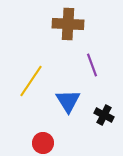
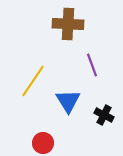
yellow line: moved 2 px right
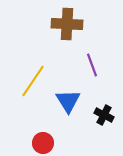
brown cross: moved 1 px left
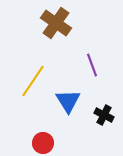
brown cross: moved 11 px left, 1 px up; rotated 32 degrees clockwise
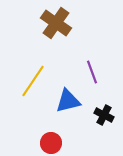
purple line: moved 7 px down
blue triangle: rotated 48 degrees clockwise
red circle: moved 8 px right
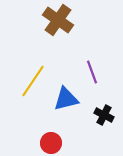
brown cross: moved 2 px right, 3 px up
blue triangle: moved 2 px left, 2 px up
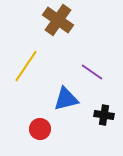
purple line: rotated 35 degrees counterclockwise
yellow line: moved 7 px left, 15 px up
black cross: rotated 18 degrees counterclockwise
red circle: moved 11 px left, 14 px up
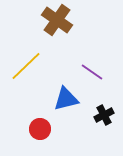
brown cross: moved 1 px left
yellow line: rotated 12 degrees clockwise
black cross: rotated 36 degrees counterclockwise
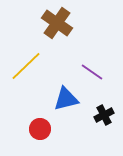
brown cross: moved 3 px down
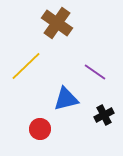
purple line: moved 3 px right
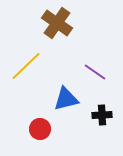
black cross: moved 2 px left; rotated 24 degrees clockwise
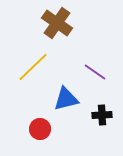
yellow line: moved 7 px right, 1 px down
